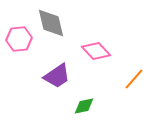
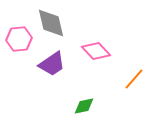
purple trapezoid: moved 5 px left, 12 px up
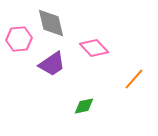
pink diamond: moved 2 px left, 3 px up
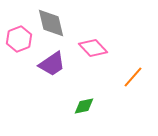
pink hexagon: rotated 15 degrees counterclockwise
pink diamond: moved 1 px left
orange line: moved 1 px left, 2 px up
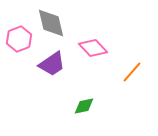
orange line: moved 1 px left, 5 px up
